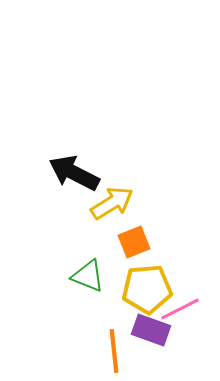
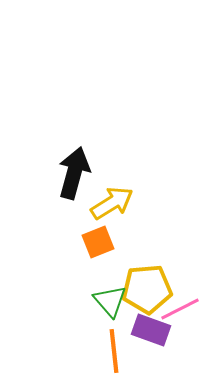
black arrow: rotated 78 degrees clockwise
orange square: moved 36 px left
green triangle: moved 22 px right, 25 px down; rotated 27 degrees clockwise
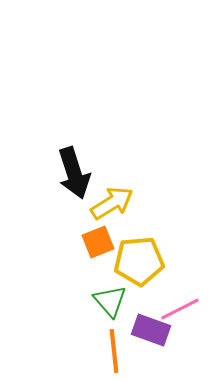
black arrow: rotated 147 degrees clockwise
yellow pentagon: moved 8 px left, 28 px up
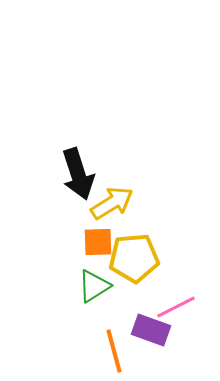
black arrow: moved 4 px right, 1 px down
orange square: rotated 20 degrees clockwise
yellow pentagon: moved 5 px left, 3 px up
green triangle: moved 16 px left, 15 px up; rotated 39 degrees clockwise
pink line: moved 4 px left, 2 px up
orange line: rotated 9 degrees counterclockwise
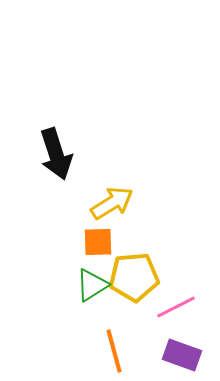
black arrow: moved 22 px left, 20 px up
yellow pentagon: moved 19 px down
green triangle: moved 2 px left, 1 px up
purple rectangle: moved 31 px right, 25 px down
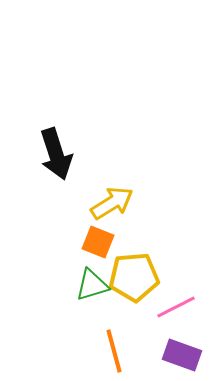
orange square: rotated 24 degrees clockwise
green triangle: rotated 15 degrees clockwise
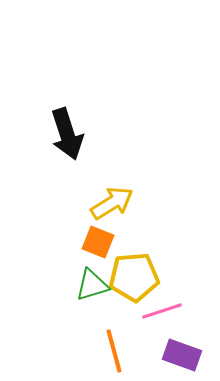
black arrow: moved 11 px right, 20 px up
pink line: moved 14 px left, 4 px down; rotated 9 degrees clockwise
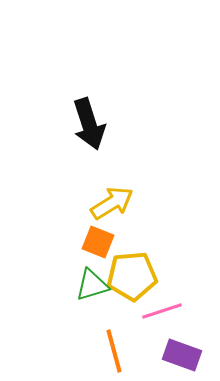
black arrow: moved 22 px right, 10 px up
yellow pentagon: moved 2 px left, 1 px up
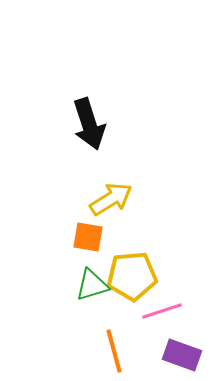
yellow arrow: moved 1 px left, 4 px up
orange square: moved 10 px left, 5 px up; rotated 12 degrees counterclockwise
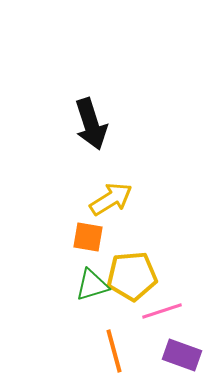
black arrow: moved 2 px right
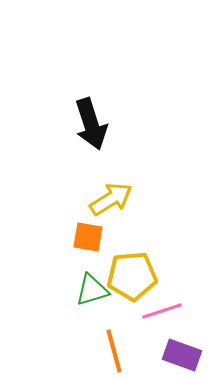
green triangle: moved 5 px down
